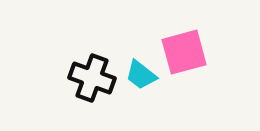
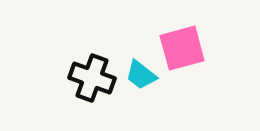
pink square: moved 2 px left, 4 px up
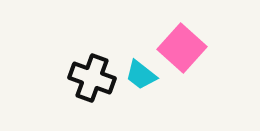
pink square: rotated 33 degrees counterclockwise
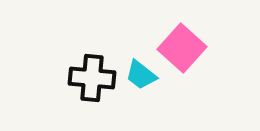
black cross: rotated 15 degrees counterclockwise
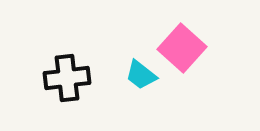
black cross: moved 25 px left; rotated 12 degrees counterclockwise
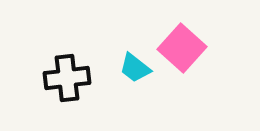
cyan trapezoid: moved 6 px left, 7 px up
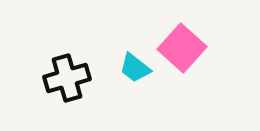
black cross: rotated 9 degrees counterclockwise
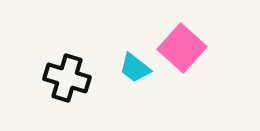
black cross: rotated 33 degrees clockwise
